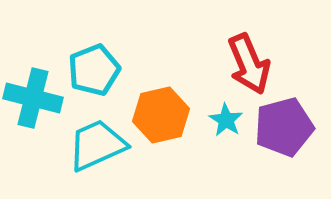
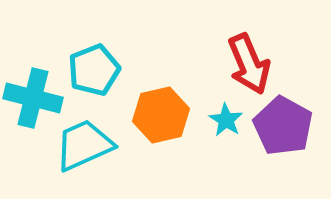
purple pentagon: moved 1 px left, 1 px up; rotated 28 degrees counterclockwise
cyan trapezoid: moved 13 px left
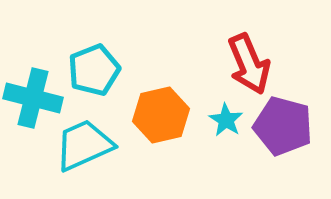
purple pentagon: rotated 14 degrees counterclockwise
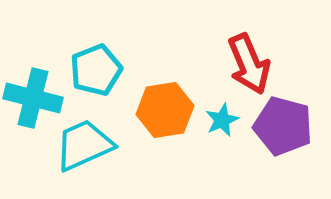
cyan pentagon: moved 2 px right
orange hexagon: moved 4 px right, 5 px up; rotated 4 degrees clockwise
cyan star: moved 4 px left; rotated 16 degrees clockwise
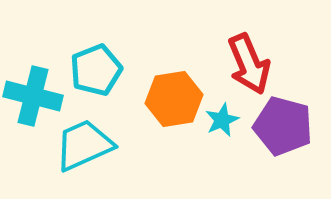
cyan cross: moved 2 px up
orange hexagon: moved 9 px right, 11 px up
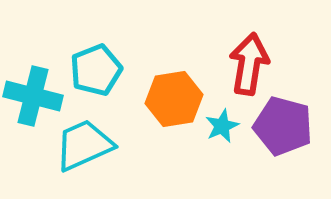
red arrow: rotated 148 degrees counterclockwise
cyan star: moved 6 px down
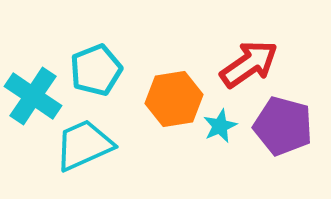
red arrow: rotated 46 degrees clockwise
cyan cross: rotated 20 degrees clockwise
cyan star: moved 2 px left
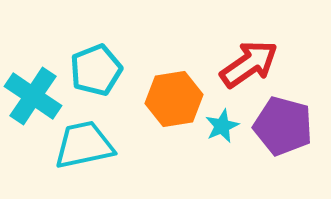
cyan star: moved 2 px right
cyan trapezoid: rotated 12 degrees clockwise
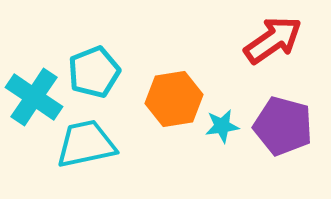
red arrow: moved 24 px right, 24 px up
cyan pentagon: moved 2 px left, 2 px down
cyan cross: moved 1 px right, 1 px down
cyan star: rotated 16 degrees clockwise
cyan trapezoid: moved 2 px right, 1 px up
